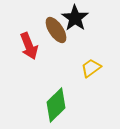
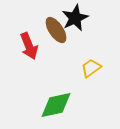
black star: rotated 12 degrees clockwise
green diamond: rotated 32 degrees clockwise
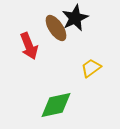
brown ellipse: moved 2 px up
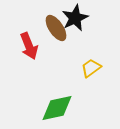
green diamond: moved 1 px right, 3 px down
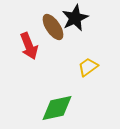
brown ellipse: moved 3 px left, 1 px up
yellow trapezoid: moved 3 px left, 1 px up
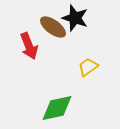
black star: rotated 28 degrees counterclockwise
brown ellipse: rotated 20 degrees counterclockwise
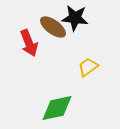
black star: rotated 12 degrees counterclockwise
red arrow: moved 3 px up
